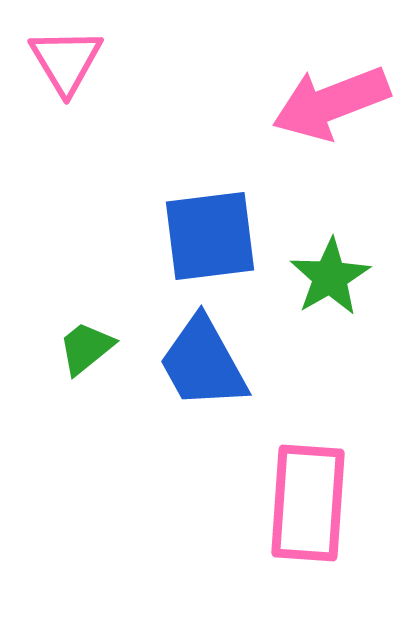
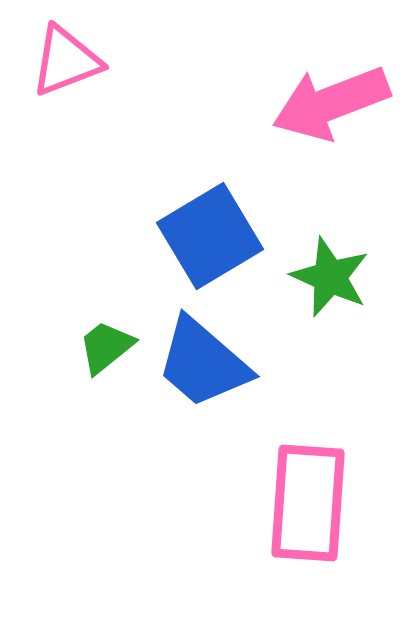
pink triangle: rotated 40 degrees clockwise
blue square: rotated 24 degrees counterclockwise
green star: rotated 18 degrees counterclockwise
green trapezoid: moved 20 px right, 1 px up
blue trapezoid: rotated 20 degrees counterclockwise
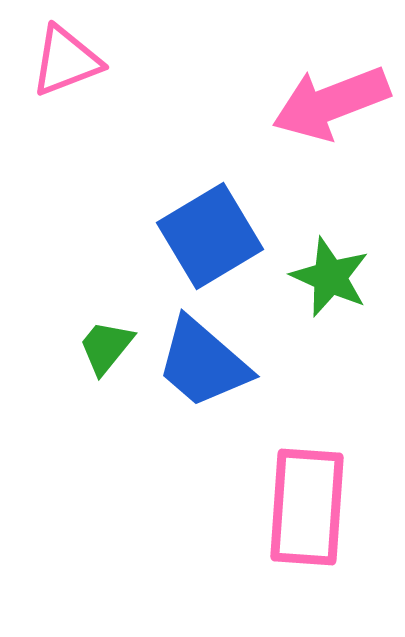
green trapezoid: rotated 12 degrees counterclockwise
pink rectangle: moved 1 px left, 4 px down
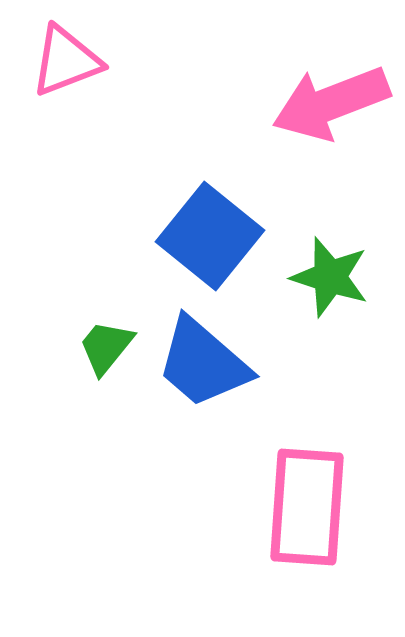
blue square: rotated 20 degrees counterclockwise
green star: rotated 6 degrees counterclockwise
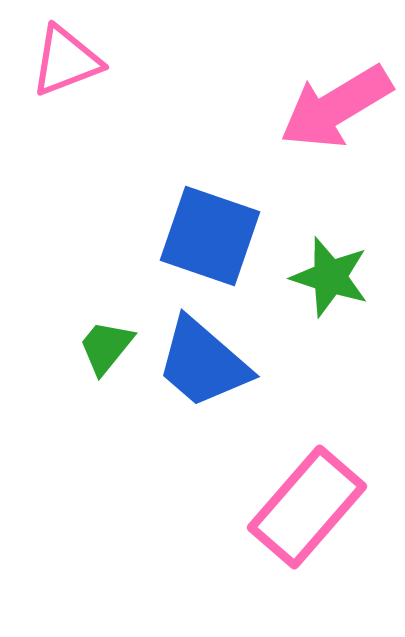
pink arrow: moved 5 px right, 4 px down; rotated 10 degrees counterclockwise
blue square: rotated 20 degrees counterclockwise
pink rectangle: rotated 37 degrees clockwise
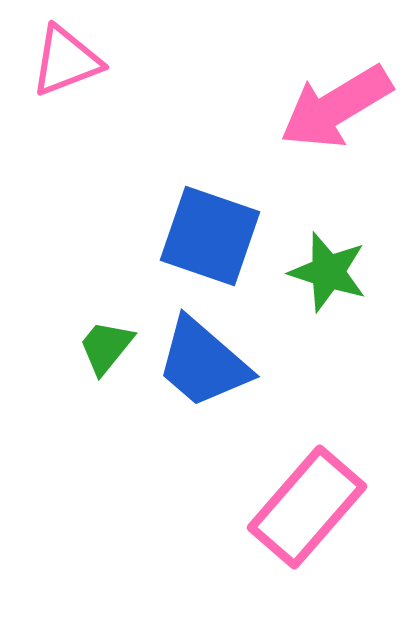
green star: moved 2 px left, 5 px up
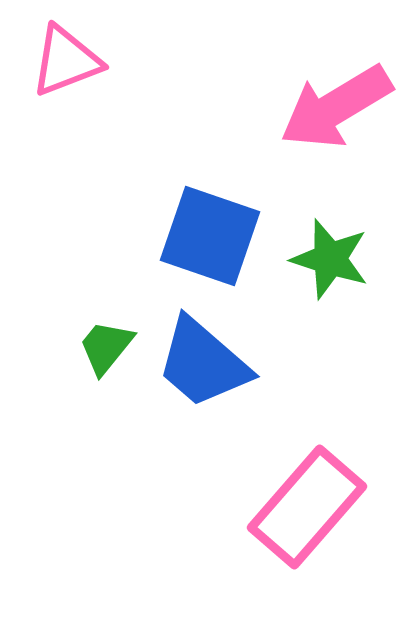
green star: moved 2 px right, 13 px up
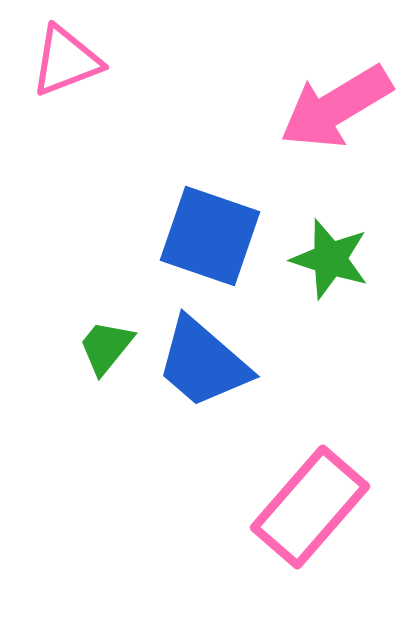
pink rectangle: moved 3 px right
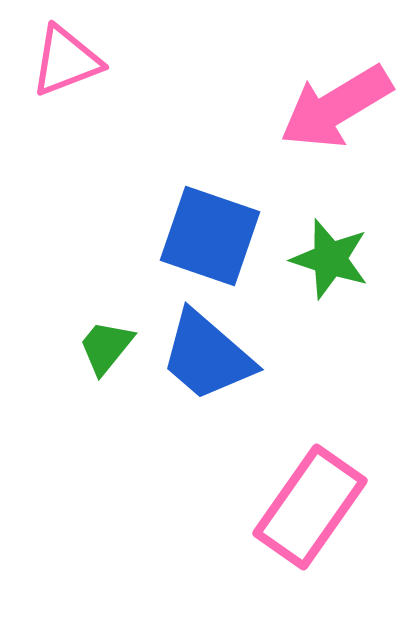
blue trapezoid: moved 4 px right, 7 px up
pink rectangle: rotated 6 degrees counterclockwise
